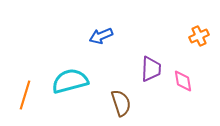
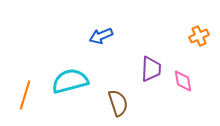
brown semicircle: moved 3 px left
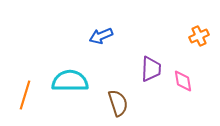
cyan semicircle: rotated 15 degrees clockwise
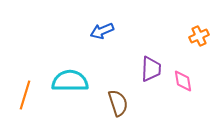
blue arrow: moved 1 px right, 5 px up
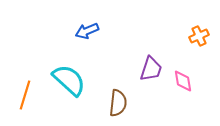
blue arrow: moved 15 px left
purple trapezoid: rotated 16 degrees clockwise
cyan semicircle: moved 1 px left, 1 px up; rotated 42 degrees clockwise
brown semicircle: rotated 24 degrees clockwise
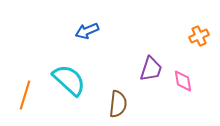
brown semicircle: moved 1 px down
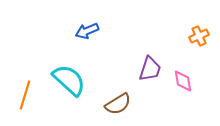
purple trapezoid: moved 1 px left
brown semicircle: rotated 52 degrees clockwise
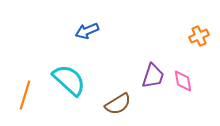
purple trapezoid: moved 3 px right, 7 px down
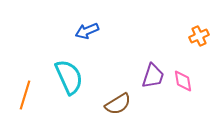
cyan semicircle: moved 3 px up; rotated 24 degrees clockwise
